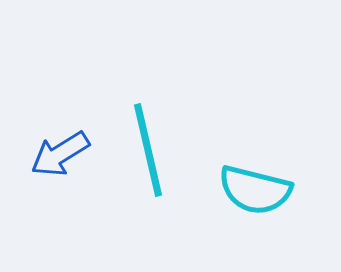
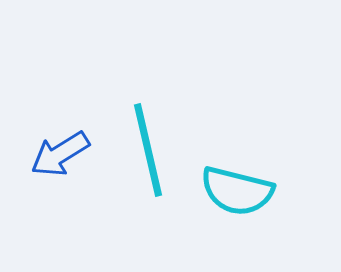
cyan semicircle: moved 18 px left, 1 px down
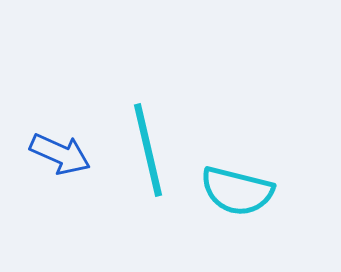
blue arrow: rotated 124 degrees counterclockwise
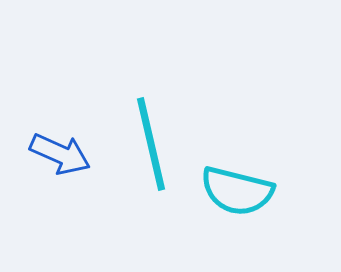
cyan line: moved 3 px right, 6 px up
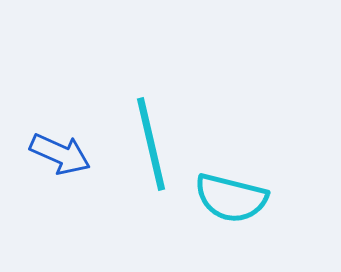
cyan semicircle: moved 6 px left, 7 px down
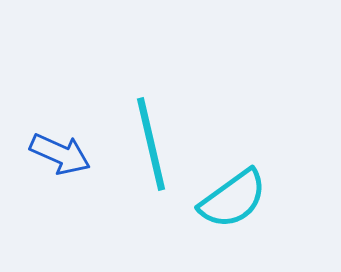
cyan semicircle: moved 2 px right, 1 px down; rotated 50 degrees counterclockwise
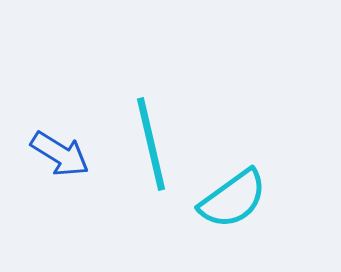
blue arrow: rotated 8 degrees clockwise
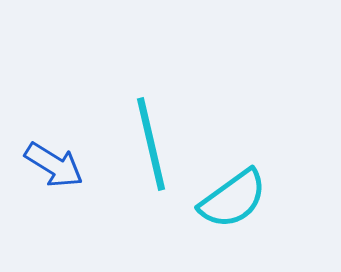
blue arrow: moved 6 px left, 11 px down
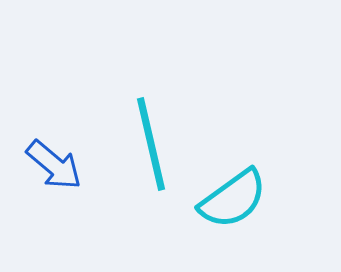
blue arrow: rotated 8 degrees clockwise
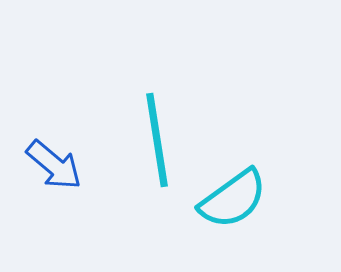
cyan line: moved 6 px right, 4 px up; rotated 4 degrees clockwise
